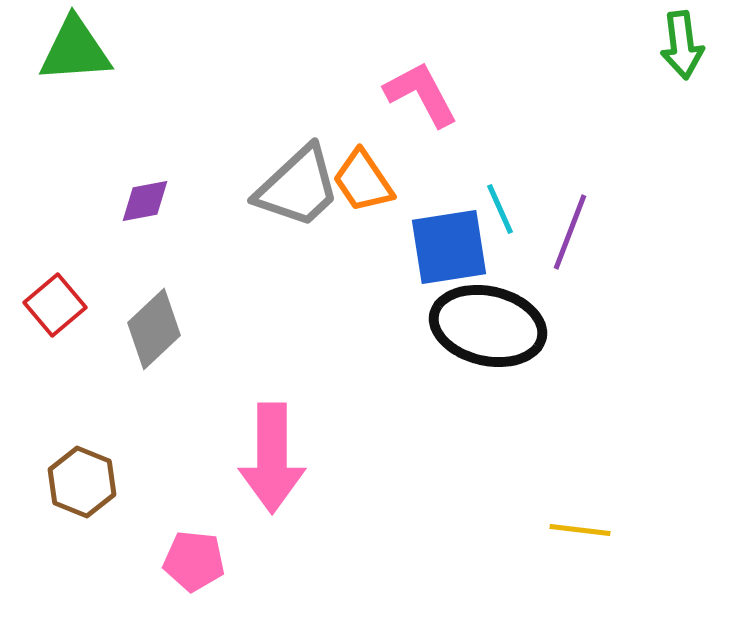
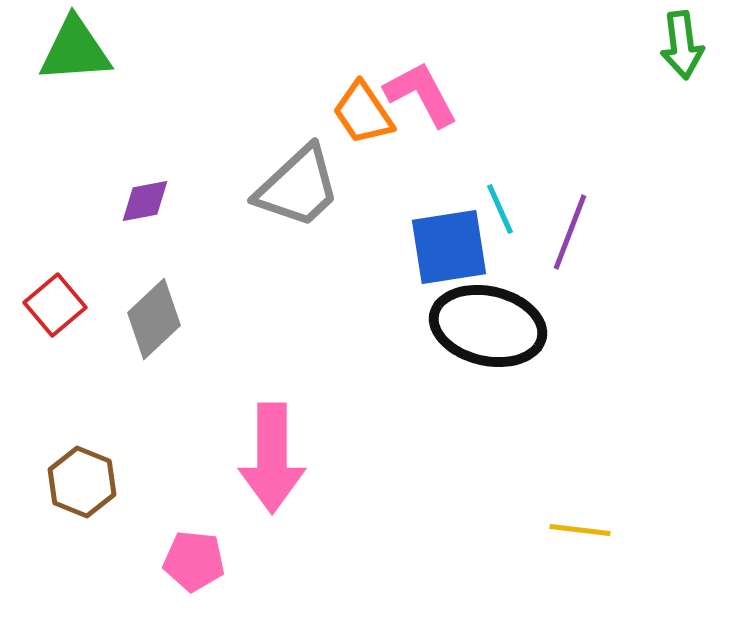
orange trapezoid: moved 68 px up
gray diamond: moved 10 px up
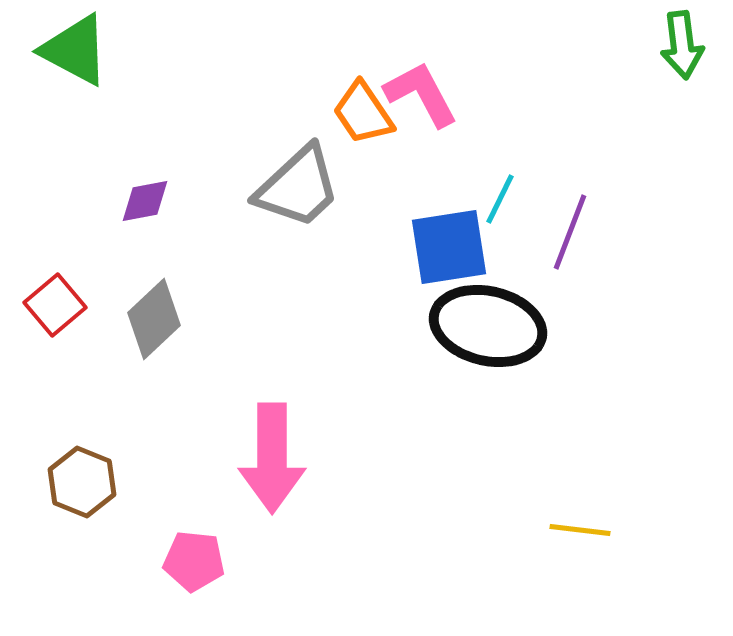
green triangle: rotated 32 degrees clockwise
cyan line: moved 10 px up; rotated 50 degrees clockwise
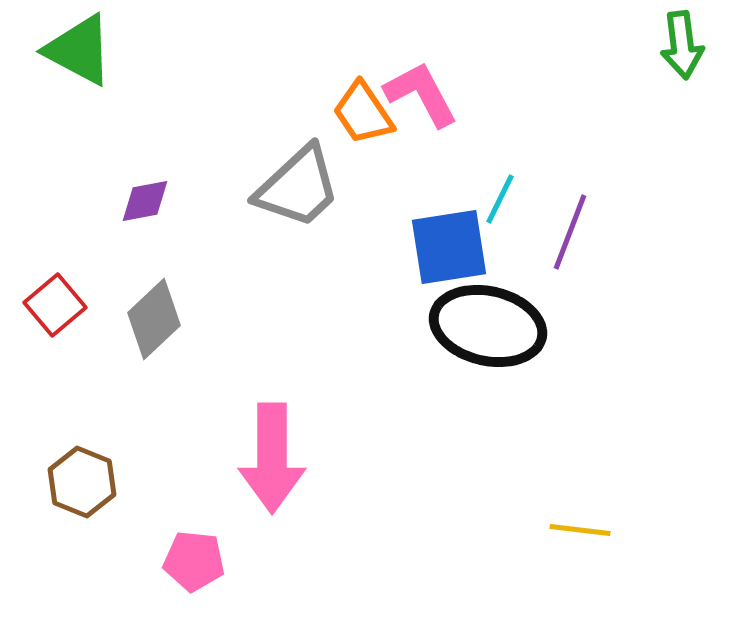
green triangle: moved 4 px right
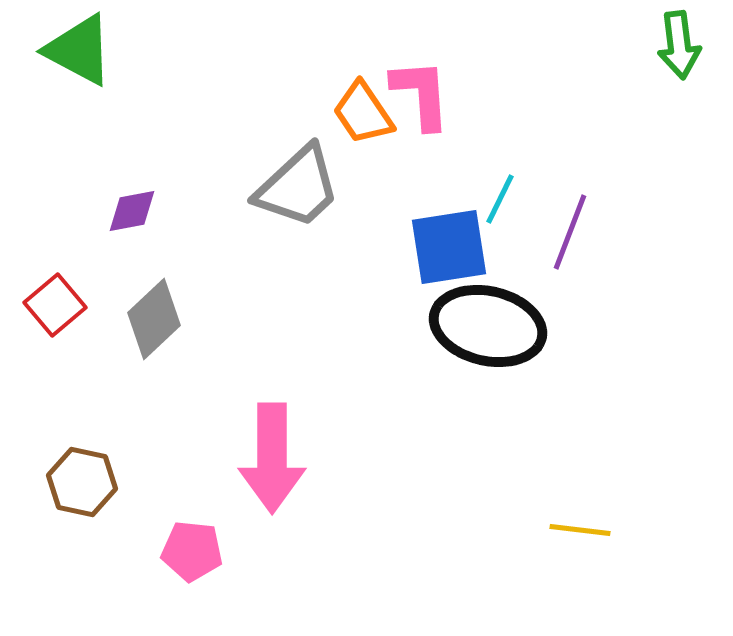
green arrow: moved 3 px left
pink L-shape: rotated 24 degrees clockwise
purple diamond: moved 13 px left, 10 px down
brown hexagon: rotated 10 degrees counterclockwise
pink pentagon: moved 2 px left, 10 px up
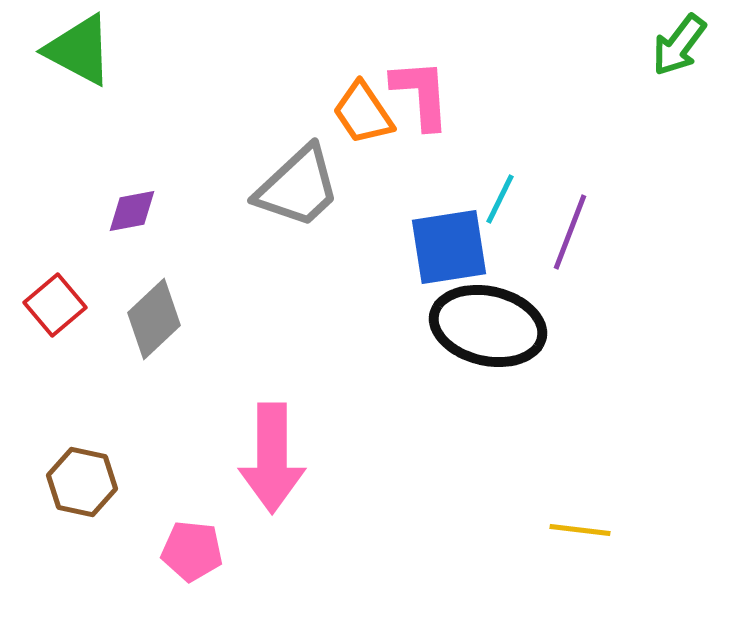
green arrow: rotated 44 degrees clockwise
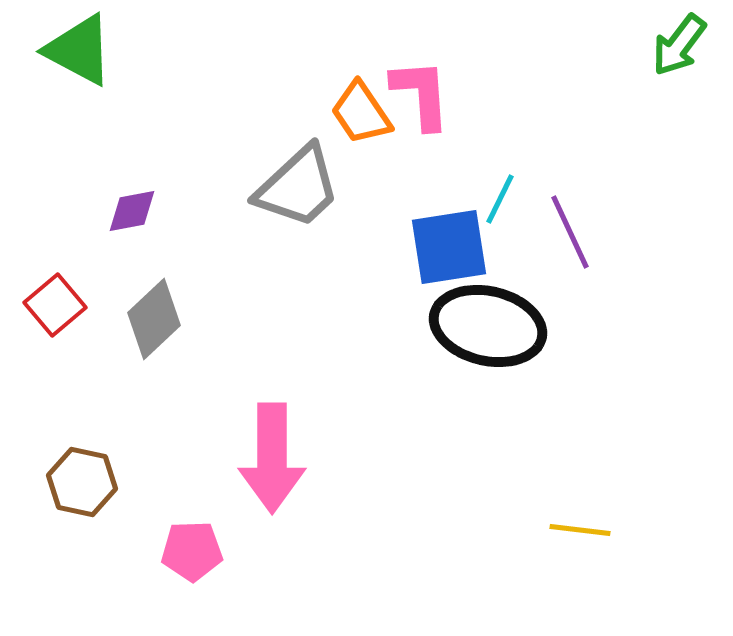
orange trapezoid: moved 2 px left
purple line: rotated 46 degrees counterclockwise
pink pentagon: rotated 8 degrees counterclockwise
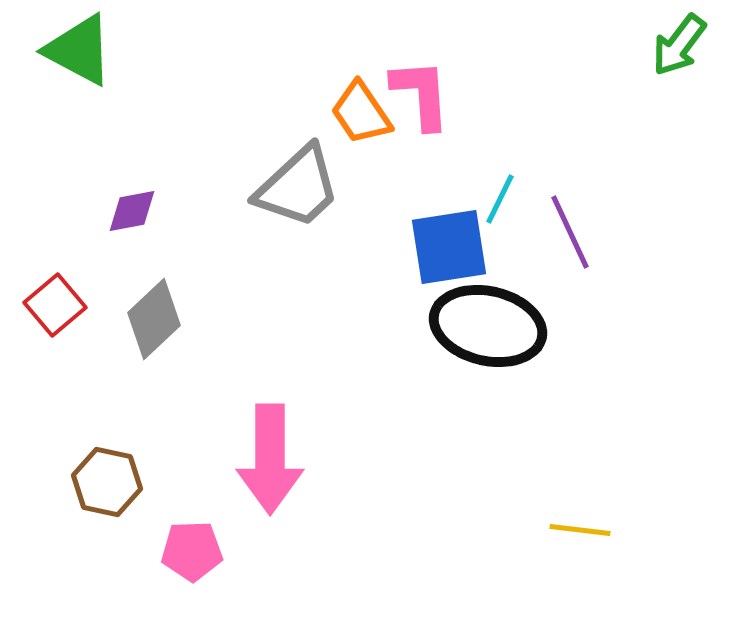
pink arrow: moved 2 px left, 1 px down
brown hexagon: moved 25 px right
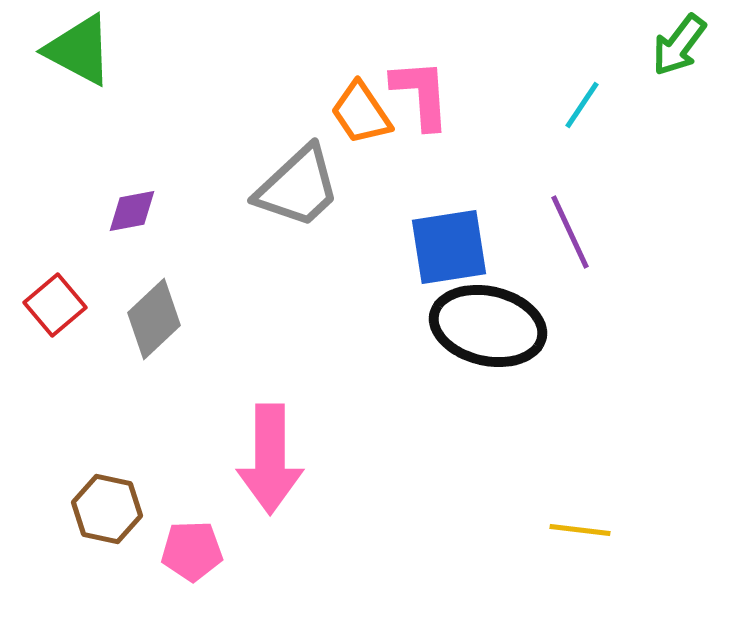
cyan line: moved 82 px right, 94 px up; rotated 8 degrees clockwise
brown hexagon: moved 27 px down
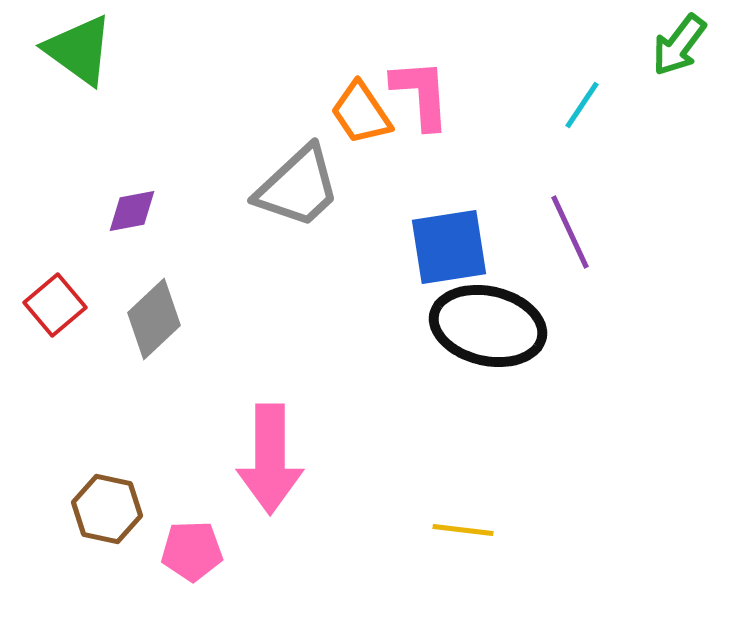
green triangle: rotated 8 degrees clockwise
yellow line: moved 117 px left
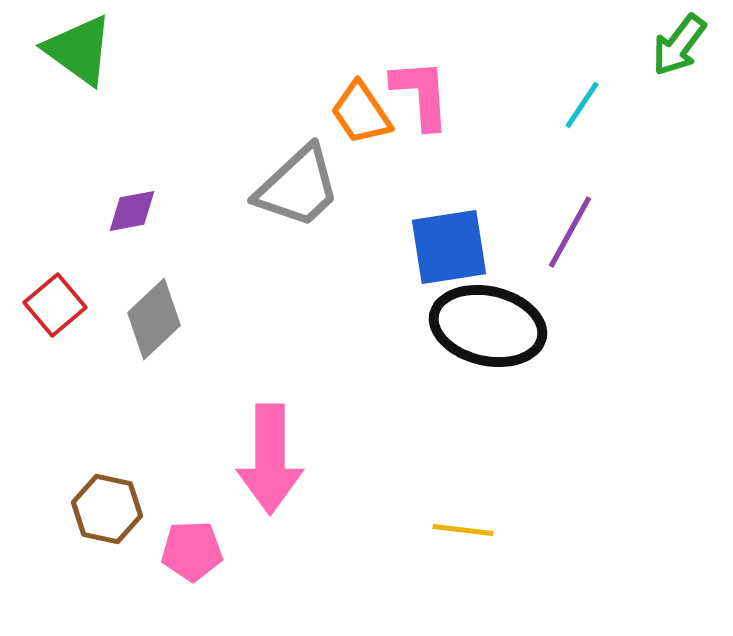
purple line: rotated 54 degrees clockwise
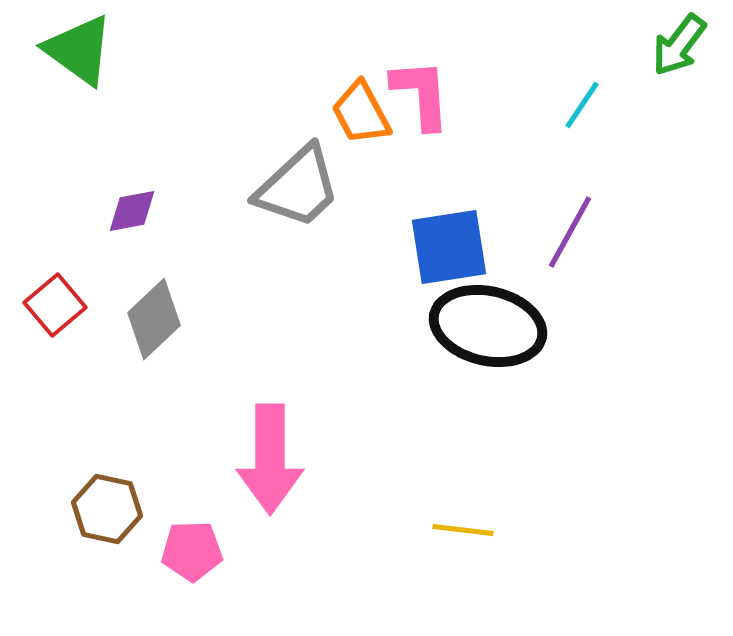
orange trapezoid: rotated 6 degrees clockwise
